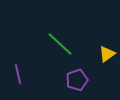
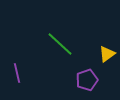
purple line: moved 1 px left, 1 px up
purple pentagon: moved 10 px right
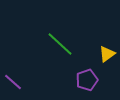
purple line: moved 4 px left, 9 px down; rotated 36 degrees counterclockwise
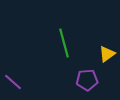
green line: moved 4 px right, 1 px up; rotated 32 degrees clockwise
purple pentagon: rotated 15 degrees clockwise
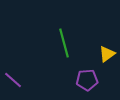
purple line: moved 2 px up
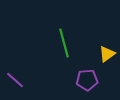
purple line: moved 2 px right
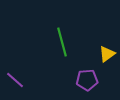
green line: moved 2 px left, 1 px up
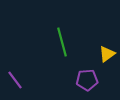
purple line: rotated 12 degrees clockwise
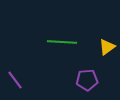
green line: rotated 72 degrees counterclockwise
yellow triangle: moved 7 px up
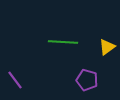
green line: moved 1 px right
purple pentagon: rotated 20 degrees clockwise
